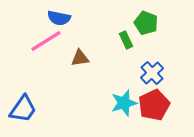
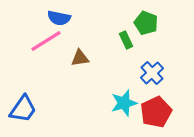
red pentagon: moved 2 px right, 7 px down
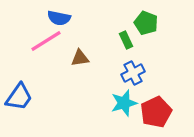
blue cross: moved 19 px left; rotated 15 degrees clockwise
blue trapezoid: moved 4 px left, 12 px up
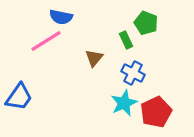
blue semicircle: moved 2 px right, 1 px up
brown triangle: moved 14 px right; rotated 42 degrees counterclockwise
blue cross: rotated 35 degrees counterclockwise
cyan star: rotated 8 degrees counterclockwise
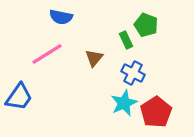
green pentagon: moved 2 px down
pink line: moved 1 px right, 13 px down
red pentagon: rotated 8 degrees counterclockwise
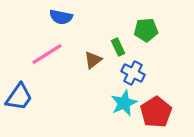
green pentagon: moved 5 px down; rotated 25 degrees counterclockwise
green rectangle: moved 8 px left, 7 px down
brown triangle: moved 1 px left, 2 px down; rotated 12 degrees clockwise
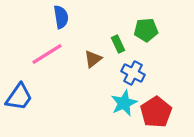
blue semicircle: rotated 110 degrees counterclockwise
green rectangle: moved 3 px up
brown triangle: moved 1 px up
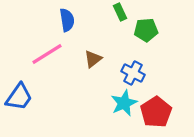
blue semicircle: moved 6 px right, 3 px down
green rectangle: moved 2 px right, 32 px up
